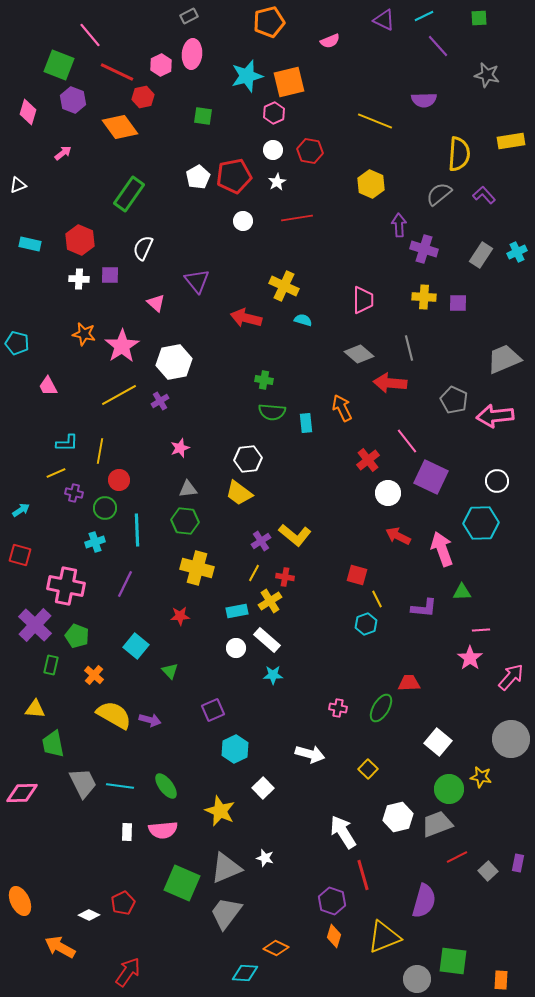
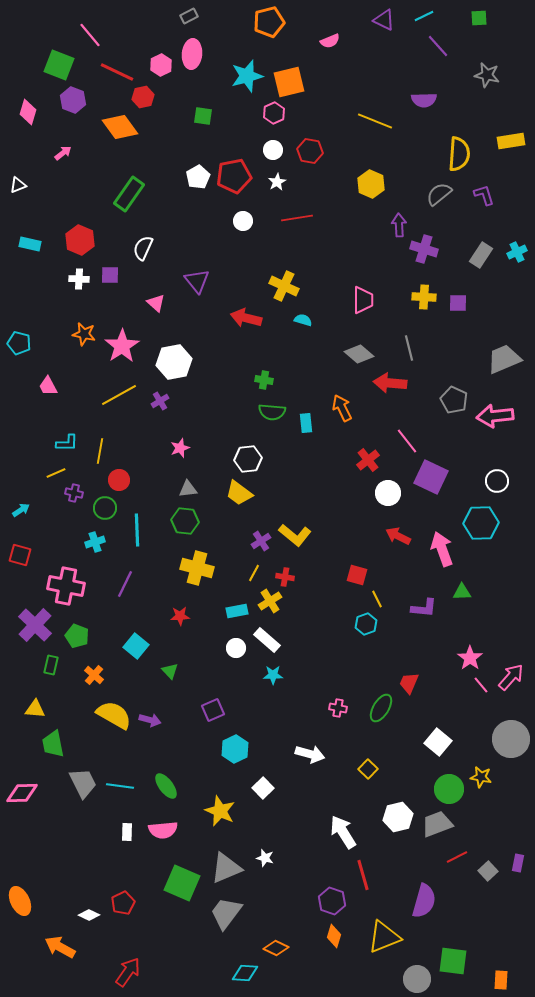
purple L-shape at (484, 195): rotated 25 degrees clockwise
cyan pentagon at (17, 343): moved 2 px right
pink line at (481, 630): moved 55 px down; rotated 54 degrees clockwise
red trapezoid at (409, 683): rotated 65 degrees counterclockwise
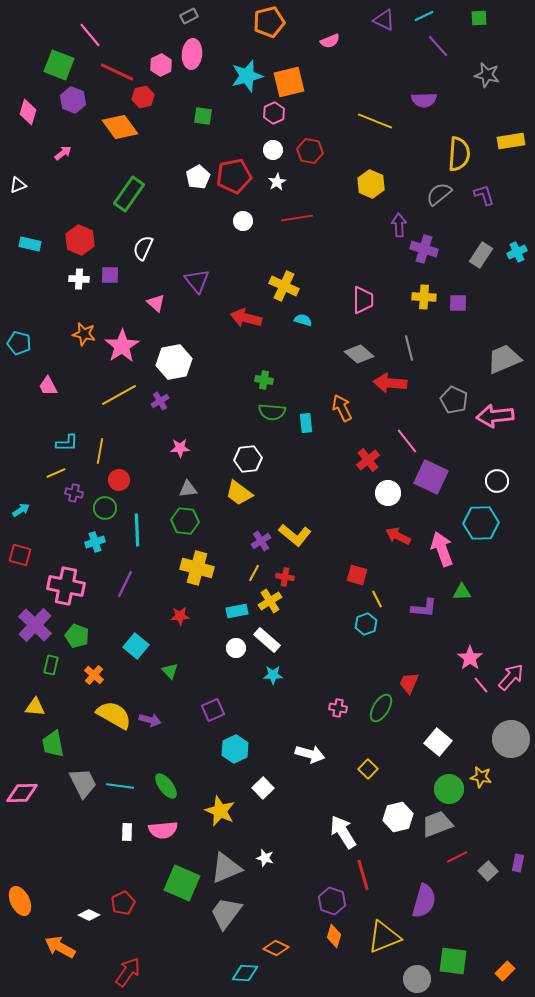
pink star at (180, 448): rotated 18 degrees clockwise
yellow triangle at (35, 709): moved 2 px up
orange rectangle at (501, 980): moved 4 px right, 9 px up; rotated 42 degrees clockwise
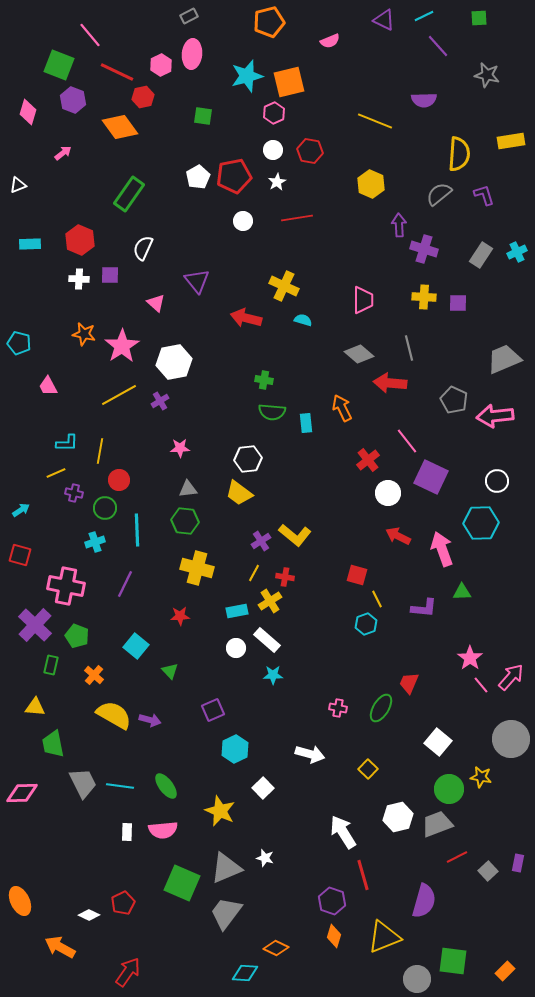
cyan rectangle at (30, 244): rotated 15 degrees counterclockwise
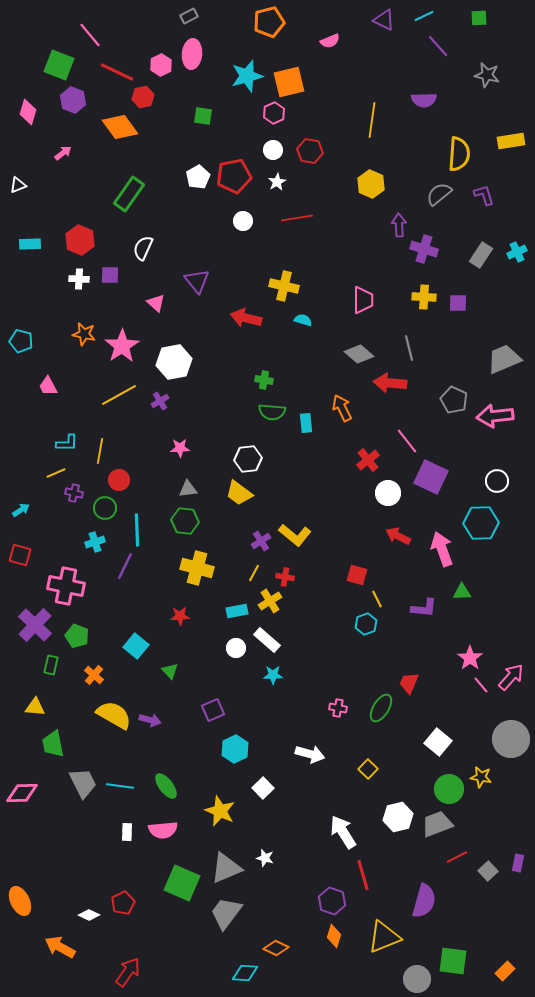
yellow line at (375, 121): moved 3 px left, 1 px up; rotated 76 degrees clockwise
yellow cross at (284, 286): rotated 12 degrees counterclockwise
cyan pentagon at (19, 343): moved 2 px right, 2 px up
purple line at (125, 584): moved 18 px up
